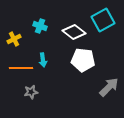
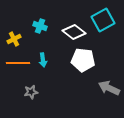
orange line: moved 3 px left, 5 px up
gray arrow: moved 1 px down; rotated 110 degrees counterclockwise
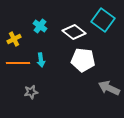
cyan square: rotated 25 degrees counterclockwise
cyan cross: rotated 16 degrees clockwise
cyan arrow: moved 2 px left
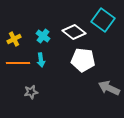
cyan cross: moved 3 px right, 10 px down
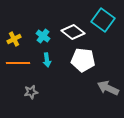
white diamond: moved 1 px left
cyan arrow: moved 6 px right
gray arrow: moved 1 px left
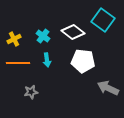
white pentagon: moved 1 px down
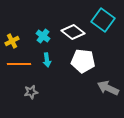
yellow cross: moved 2 px left, 2 px down
orange line: moved 1 px right, 1 px down
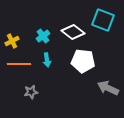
cyan square: rotated 15 degrees counterclockwise
cyan cross: rotated 16 degrees clockwise
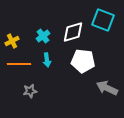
white diamond: rotated 55 degrees counterclockwise
gray arrow: moved 1 px left
gray star: moved 1 px left, 1 px up
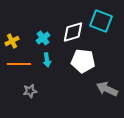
cyan square: moved 2 px left, 1 px down
cyan cross: moved 2 px down
gray arrow: moved 1 px down
